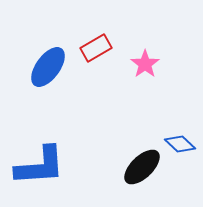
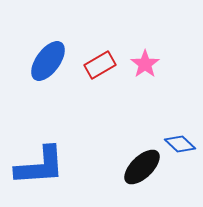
red rectangle: moved 4 px right, 17 px down
blue ellipse: moved 6 px up
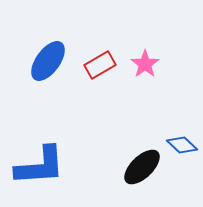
blue diamond: moved 2 px right, 1 px down
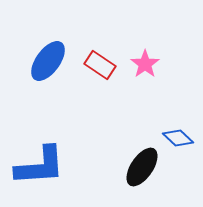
red rectangle: rotated 64 degrees clockwise
blue diamond: moved 4 px left, 7 px up
black ellipse: rotated 12 degrees counterclockwise
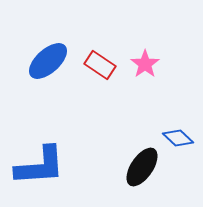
blue ellipse: rotated 12 degrees clockwise
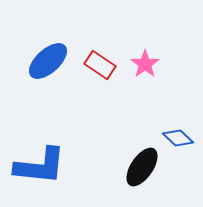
blue L-shape: rotated 10 degrees clockwise
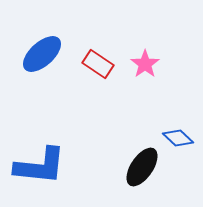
blue ellipse: moved 6 px left, 7 px up
red rectangle: moved 2 px left, 1 px up
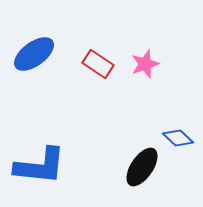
blue ellipse: moved 8 px left; rotated 6 degrees clockwise
pink star: rotated 16 degrees clockwise
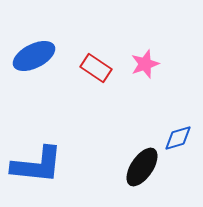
blue ellipse: moved 2 px down; rotated 9 degrees clockwise
red rectangle: moved 2 px left, 4 px down
blue diamond: rotated 60 degrees counterclockwise
blue L-shape: moved 3 px left, 1 px up
